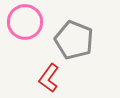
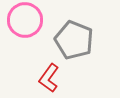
pink circle: moved 2 px up
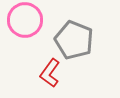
red L-shape: moved 1 px right, 5 px up
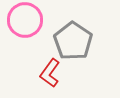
gray pentagon: moved 1 px left, 1 px down; rotated 12 degrees clockwise
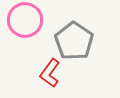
gray pentagon: moved 1 px right
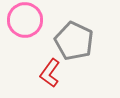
gray pentagon: rotated 9 degrees counterclockwise
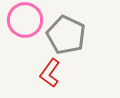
gray pentagon: moved 8 px left, 6 px up
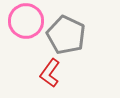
pink circle: moved 1 px right, 1 px down
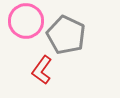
red L-shape: moved 8 px left, 3 px up
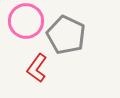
red L-shape: moved 5 px left, 2 px up
